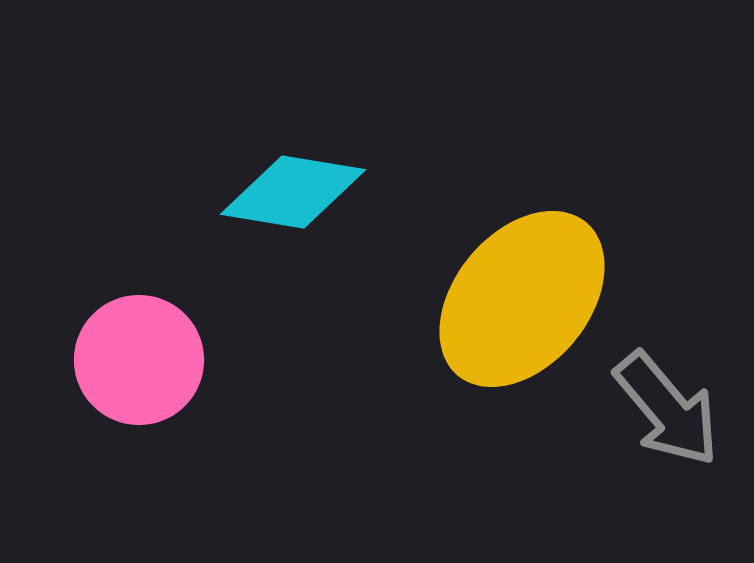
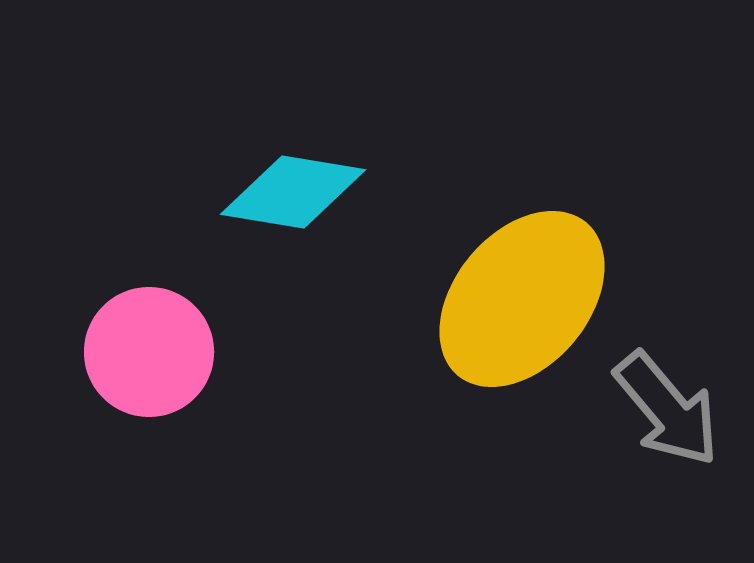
pink circle: moved 10 px right, 8 px up
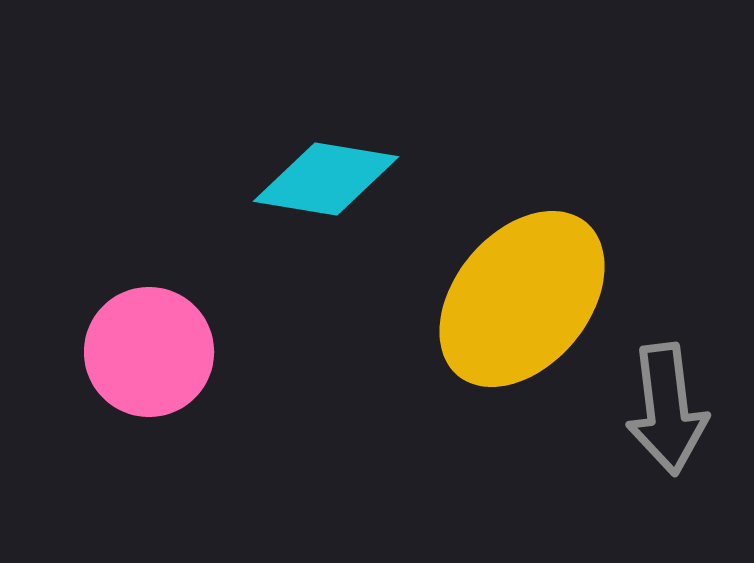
cyan diamond: moved 33 px right, 13 px up
gray arrow: rotated 33 degrees clockwise
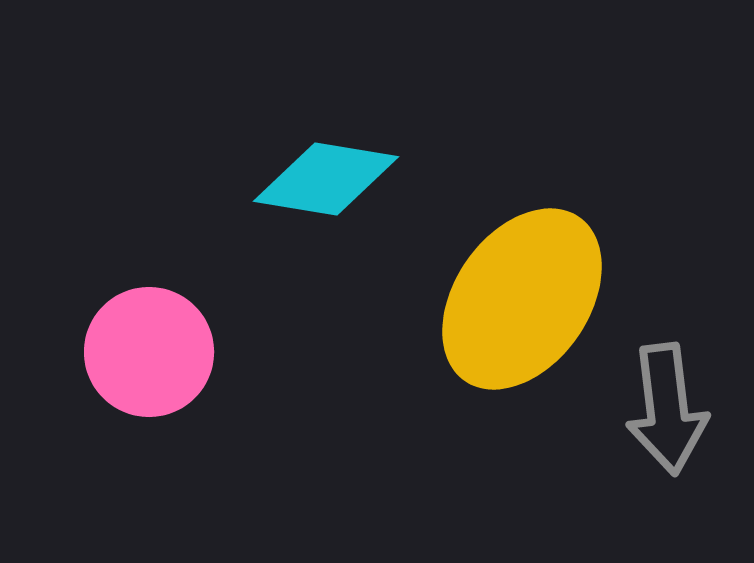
yellow ellipse: rotated 5 degrees counterclockwise
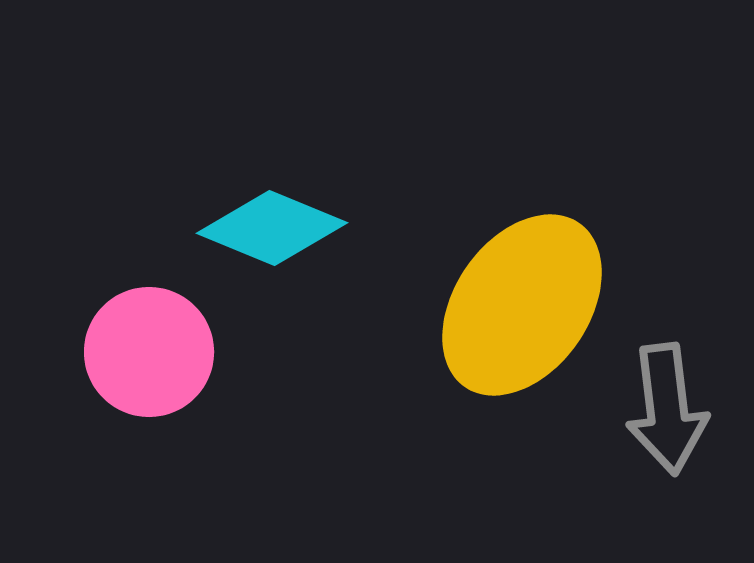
cyan diamond: moved 54 px left, 49 px down; rotated 13 degrees clockwise
yellow ellipse: moved 6 px down
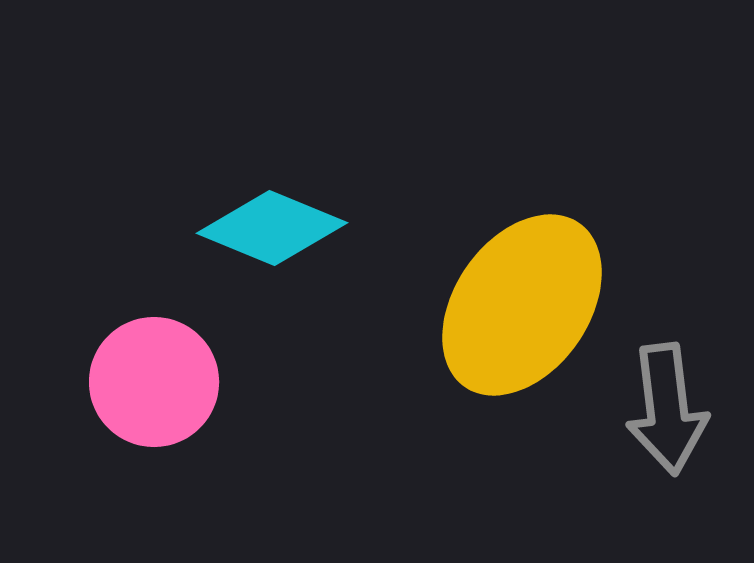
pink circle: moved 5 px right, 30 px down
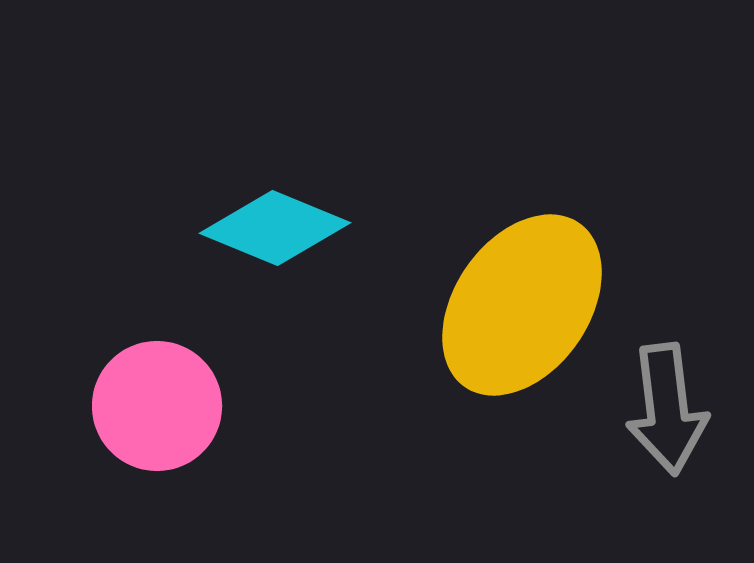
cyan diamond: moved 3 px right
pink circle: moved 3 px right, 24 px down
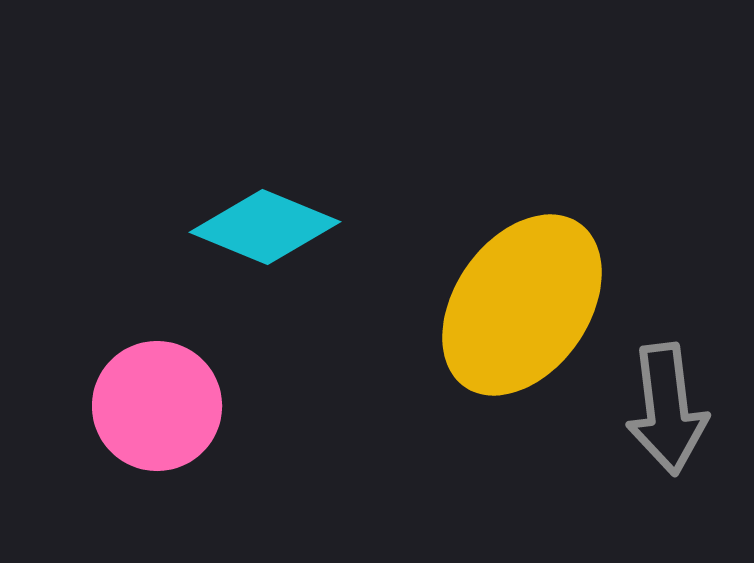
cyan diamond: moved 10 px left, 1 px up
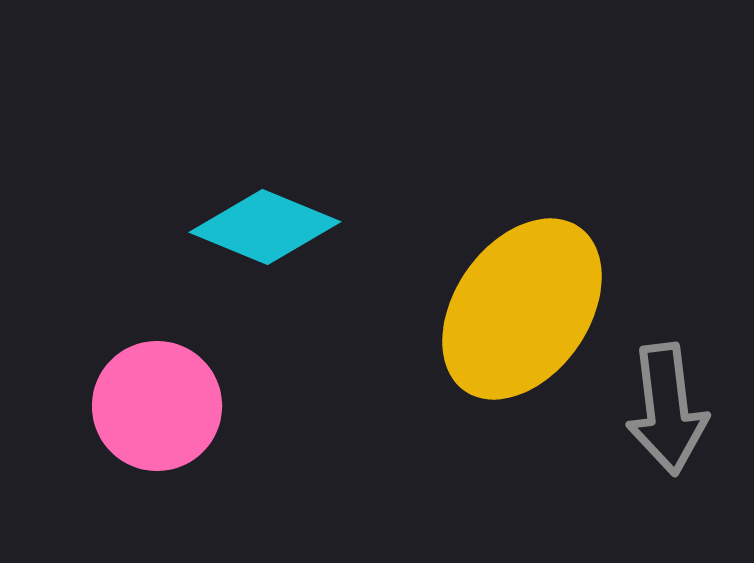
yellow ellipse: moved 4 px down
